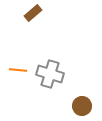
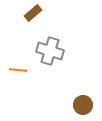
gray cross: moved 23 px up
brown circle: moved 1 px right, 1 px up
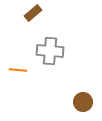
gray cross: rotated 12 degrees counterclockwise
brown circle: moved 3 px up
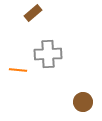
gray cross: moved 2 px left, 3 px down; rotated 8 degrees counterclockwise
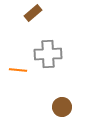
brown circle: moved 21 px left, 5 px down
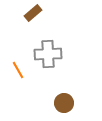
orange line: rotated 54 degrees clockwise
brown circle: moved 2 px right, 4 px up
